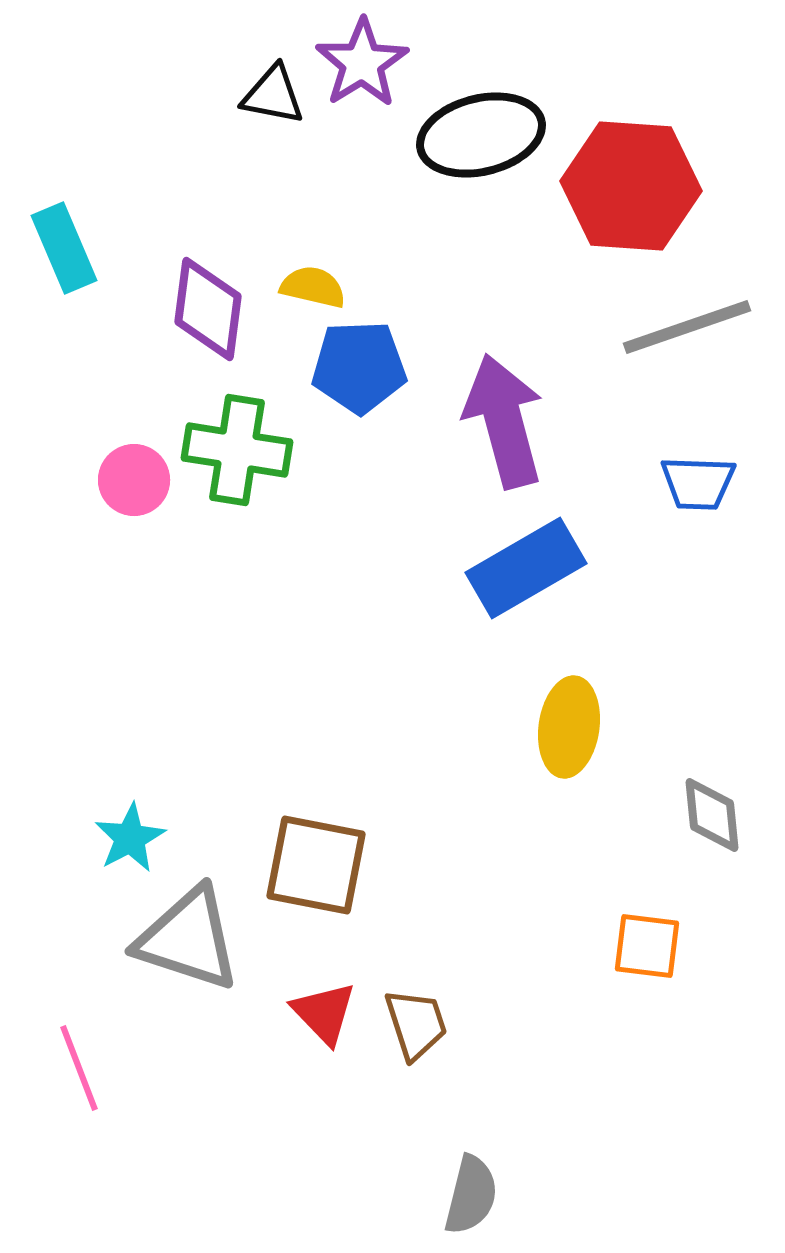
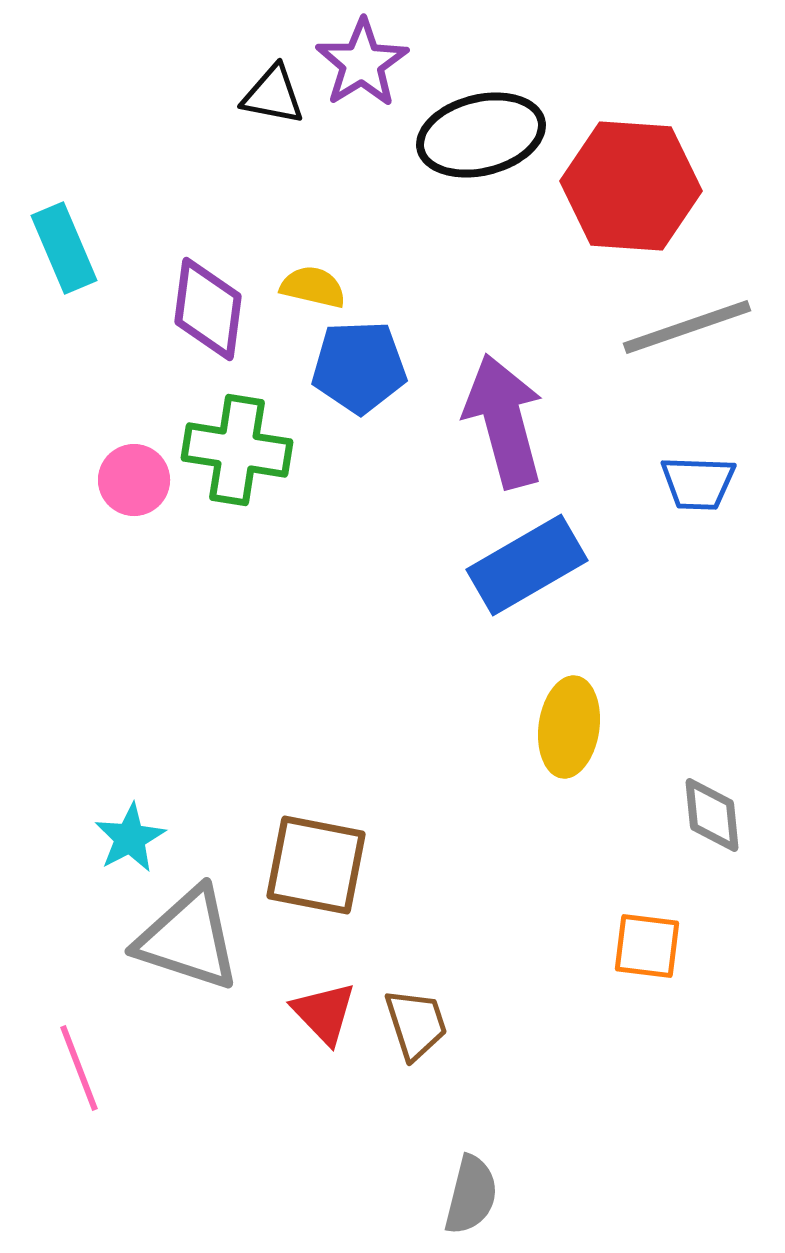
blue rectangle: moved 1 px right, 3 px up
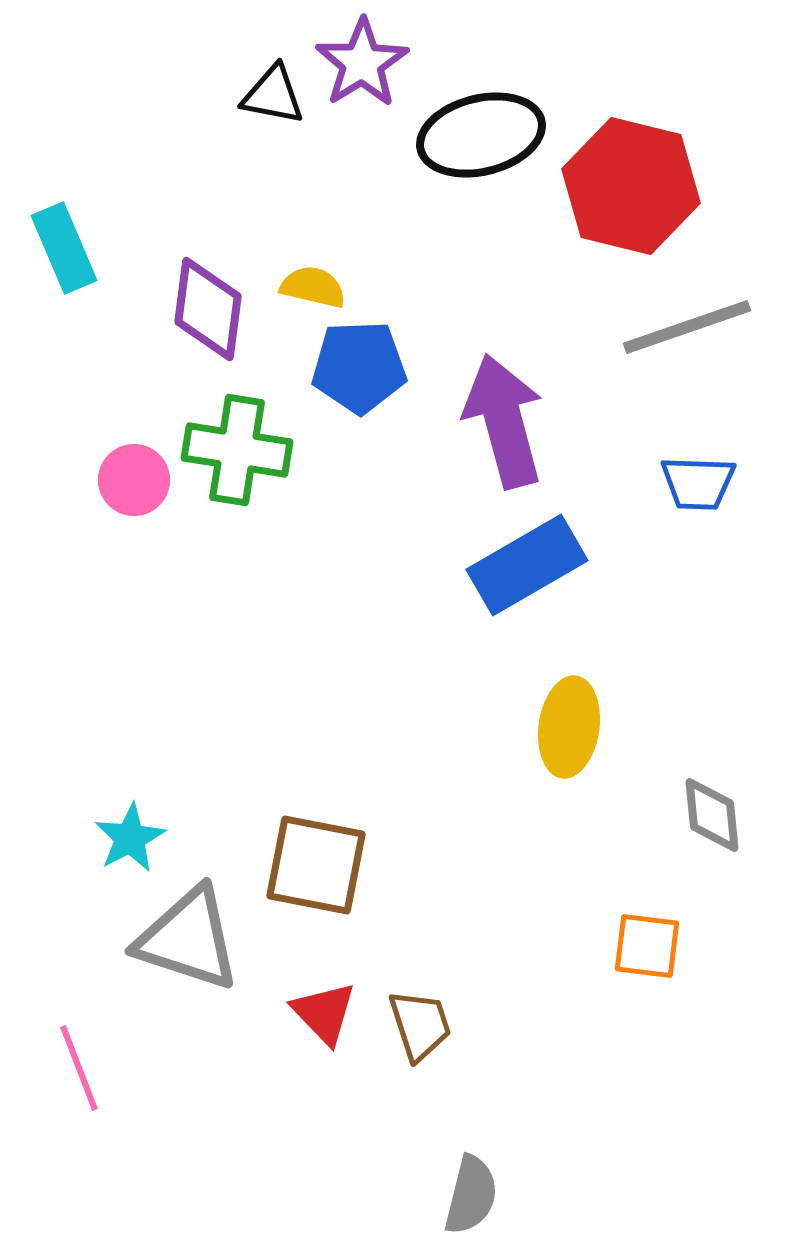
red hexagon: rotated 10 degrees clockwise
brown trapezoid: moved 4 px right, 1 px down
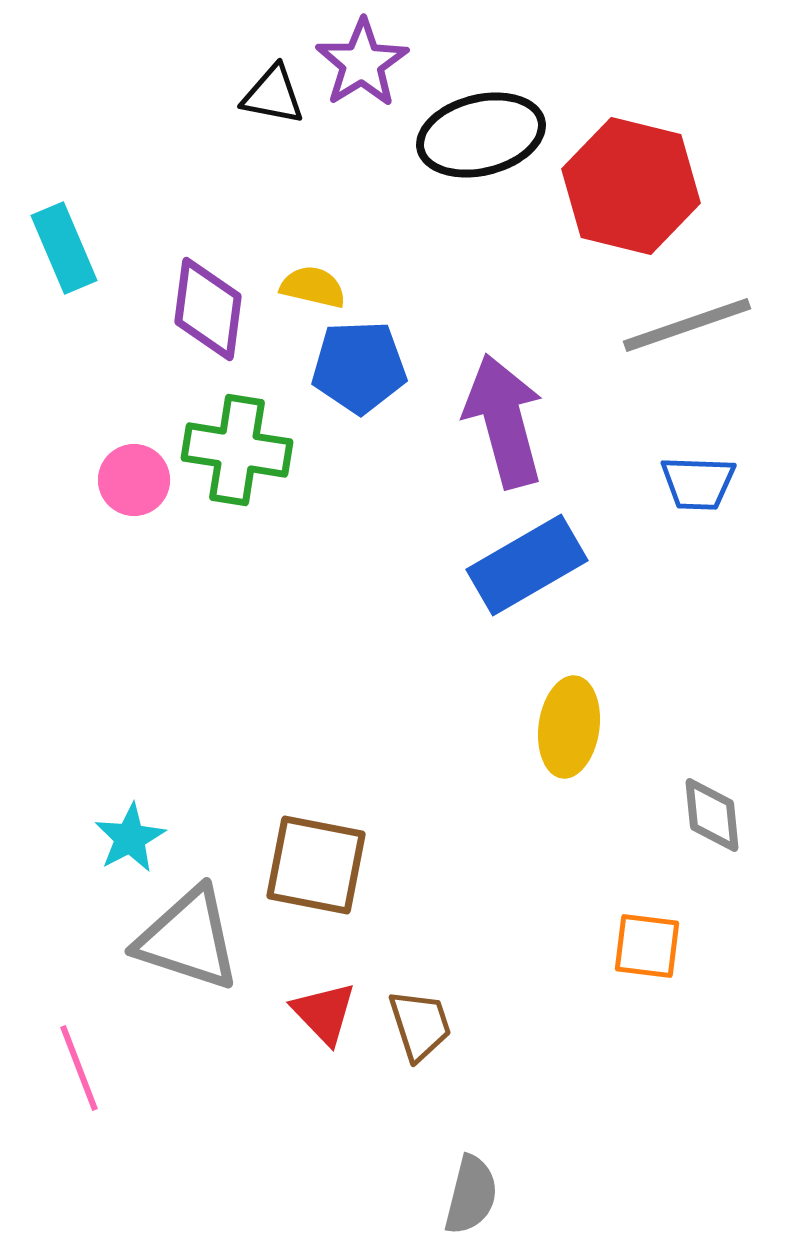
gray line: moved 2 px up
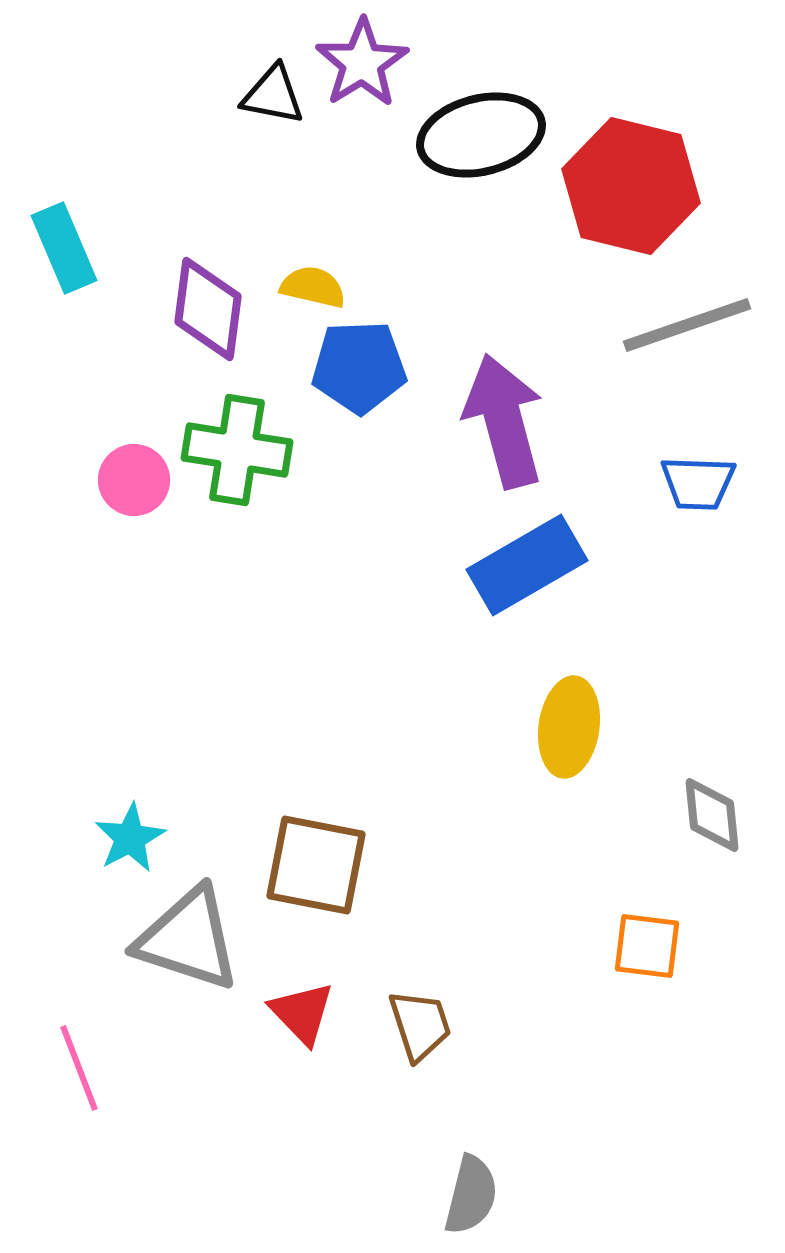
red triangle: moved 22 px left
